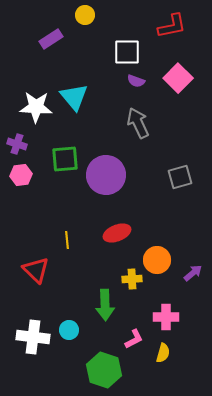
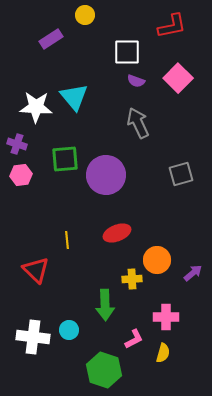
gray square: moved 1 px right, 3 px up
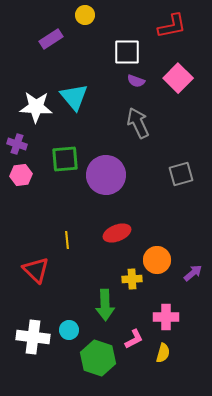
green hexagon: moved 6 px left, 12 px up
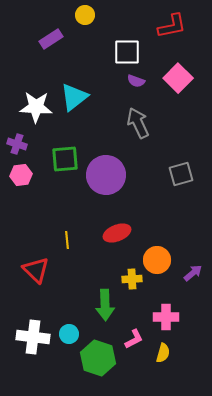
cyan triangle: rotated 32 degrees clockwise
cyan circle: moved 4 px down
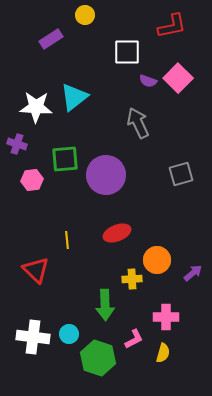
purple semicircle: moved 12 px right
pink hexagon: moved 11 px right, 5 px down
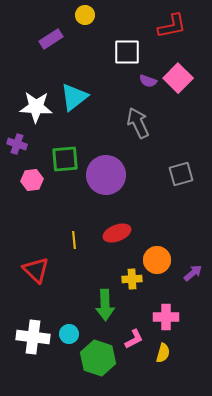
yellow line: moved 7 px right
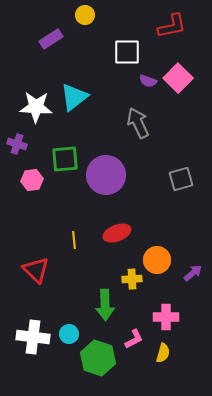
gray square: moved 5 px down
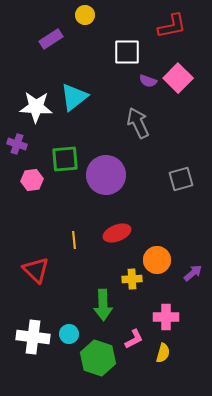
green arrow: moved 2 px left
